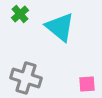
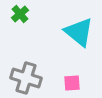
cyan triangle: moved 19 px right, 5 px down
pink square: moved 15 px left, 1 px up
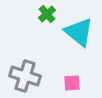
green cross: moved 27 px right
gray cross: moved 1 px left, 2 px up
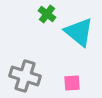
green cross: rotated 12 degrees counterclockwise
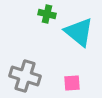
green cross: rotated 24 degrees counterclockwise
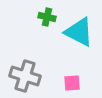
green cross: moved 3 px down
cyan triangle: rotated 12 degrees counterclockwise
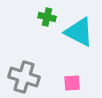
gray cross: moved 1 px left, 1 px down
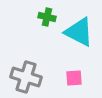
gray cross: moved 2 px right
pink square: moved 2 px right, 5 px up
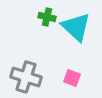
cyan triangle: moved 3 px left, 5 px up; rotated 16 degrees clockwise
pink square: moved 2 px left; rotated 24 degrees clockwise
